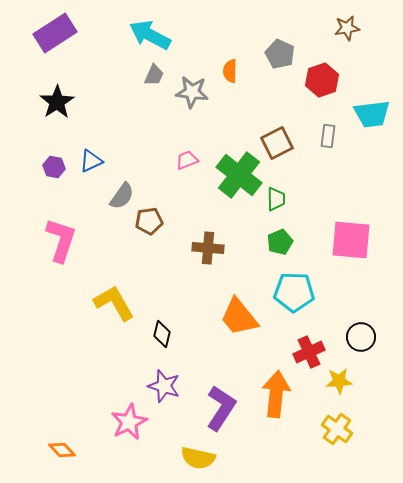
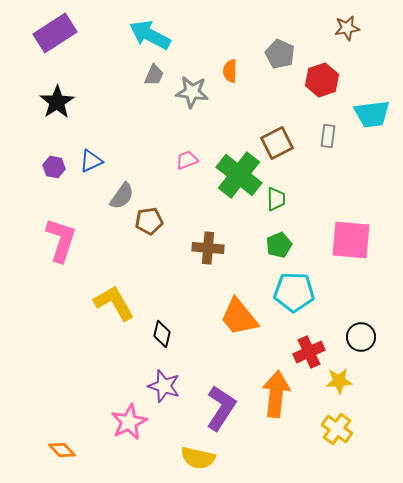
green pentagon: moved 1 px left, 3 px down
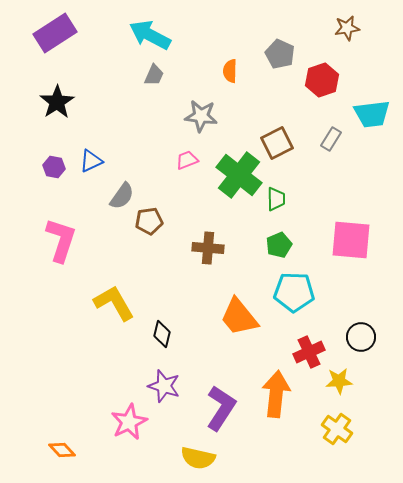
gray star: moved 9 px right, 24 px down
gray rectangle: moved 3 px right, 3 px down; rotated 25 degrees clockwise
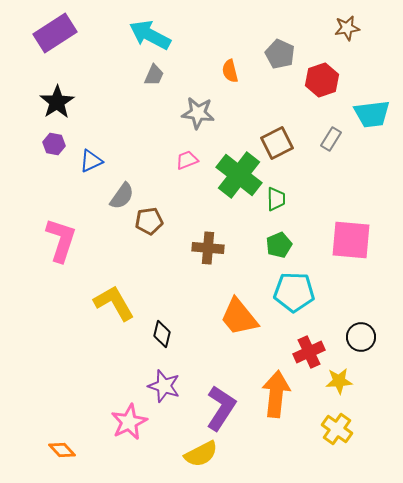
orange semicircle: rotated 15 degrees counterclockwise
gray star: moved 3 px left, 3 px up
purple hexagon: moved 23 px up
yellow semicircle: moved 3 px right, 4 px up; rotated 40 degrees counterclockwise
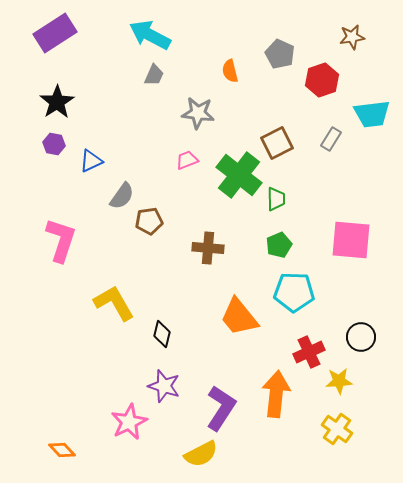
brown star: moved 5 px right, 9 px down
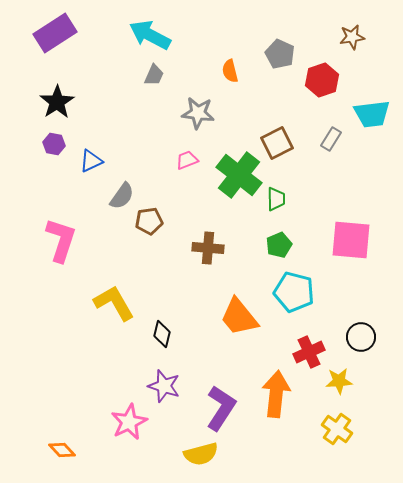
cyan pentagon: rotated 12 degrees clockwise
yellow semicircle: rotated 12 degrees clockwise
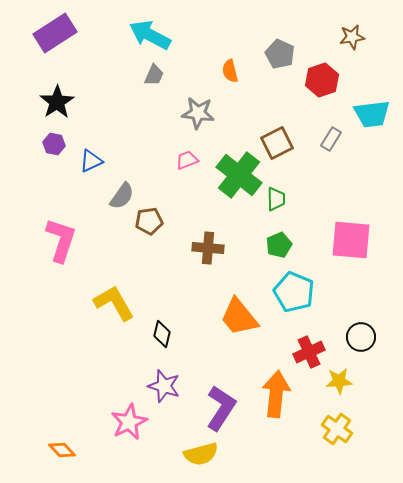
cyan pentagon: rotated 9 degrees clockwise
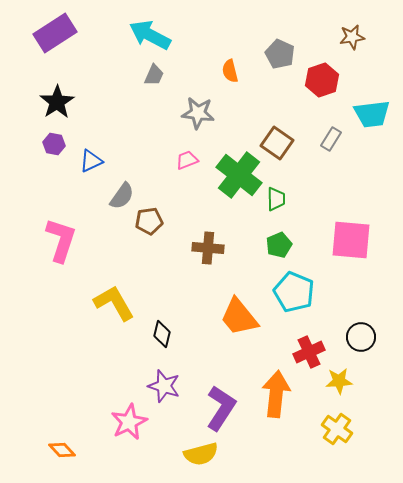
brown square: rotated 28 degrees counterclockwise
